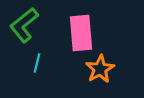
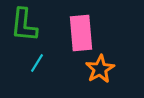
green L-shape: rotated 45 degrees counterclockwise
cyan line: rotated 18 degrees clockwise
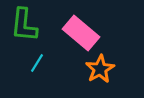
pink rectangle: rotated 45 degrees counterclockwise
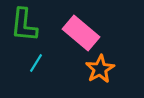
cyan line: moved 1 px left
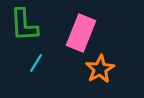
green L-shape: rotated 9 degrees counterclockwise
pink rectangle: rotated 72 degrees clockwise
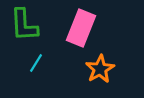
pink rectangle: moved 5 px up
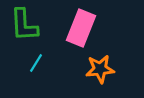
orange star: rotated 24 degrees clockwise
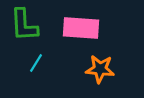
pink rectangle: rotated 72 degrees clockwise
orange star: rotated 12 degrees clockwise
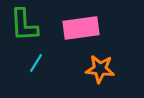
pink rectangle: rotated 12 degrees counterclockwise
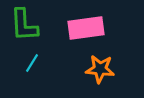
pink rectangle: moved 5 px right
cyan line: moved 4 px left
